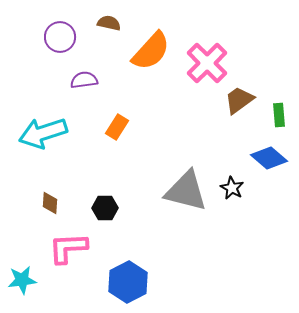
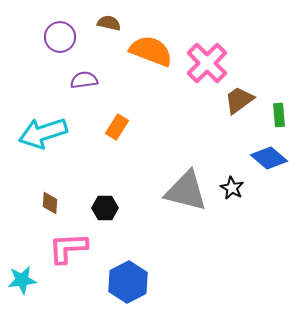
orange semicircle: rotated 111 degrees counterclockwise
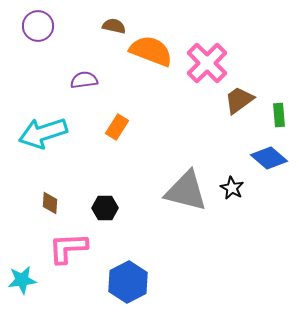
brown semicircle: moved 5 px right, 3 px down
purple circle: moved 22 px left, 11 px up
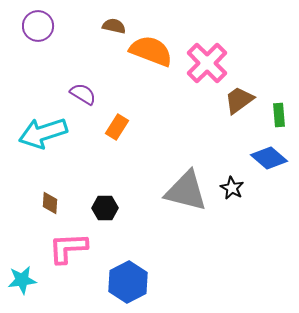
purple semicircle: moved 1 px left, 14 px down; rotated 40 degrees clockwise
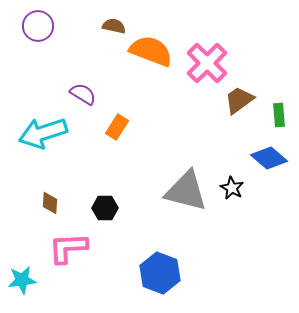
blue hexagon: moved 32 px right, 9 px up; rotated 12 degrees counterclockwise
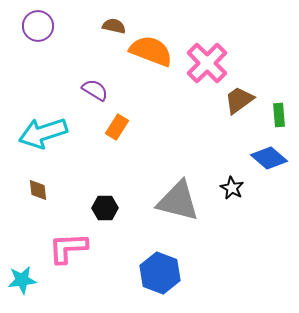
purple semicircle: moved 12 px right, 4 px up
gray triangle: moved 8 px left, 10 px down
brown diamond: moved 12 px left, 13 px up; rotated 10 degrees counterclockwise
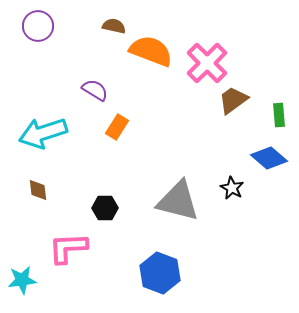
brown trapezoid: moved 6 px left
